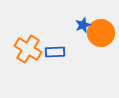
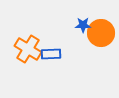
blue star: rotated 21 degrees clockwise
blue rectangle: moved 4 px left, 2 px down
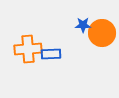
orange circle: moved 1 px right
orange cross: rotated 36 degrees counterclockwise
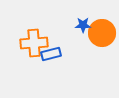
orange cross: moved 6 px right, 6 px up
blue rectangle: rotated 12 degrees counterclockwise
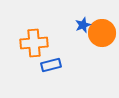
blue star: rotated 21 degrees counterclockwise
blue rectangle: moved 11 px down
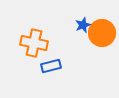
orange cross: rotated 16 degrees clockwise
blue rectangle: moved 1 px down
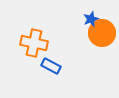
blue star: moved 8 px right, 6 px up
blue rectangle: rotated 42 degrees clockwise
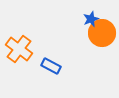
orange cross: moved 15 px left, 6 px down; rotated 24 degrees clockwise
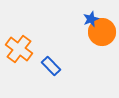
orange circle: moved 1 px up
blue rectangle: rotated 18 degrees clockwise
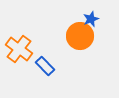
orange circle: moved 22 px left, 4 px down
blue rectangle: moved 6 px left
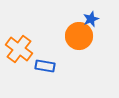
orange circle: moved 1 px left
blue rectangle: rotated 36 degrees counterclockwise
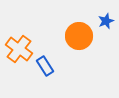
blue star: moved 15 px right, 2 px down
blue rectangle: rotated 48 degrees clockwise
